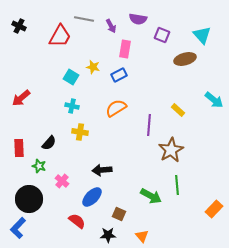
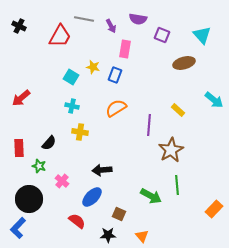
brown ellipse: moved 1 px left, 4 px down
blue rectangle: moved 4 px left; rotated 42 degrees counterclockwise
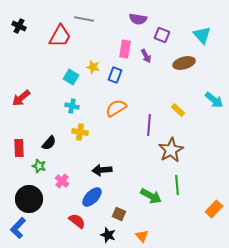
purple arrow: moved 35 px right, 30 px down
black star: rotated 21 degrees clockwise
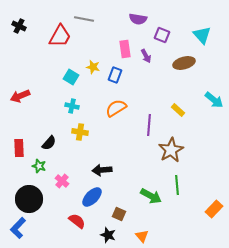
pink rectangle: rotated 18 degrees counterclockwise
red arrow: moved 1 px left, 2 px up; rotated 18 degrees clockwise
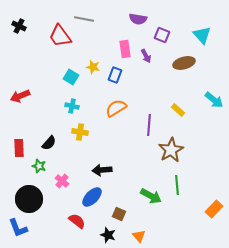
red trapezoid: rotated 115 degrees clockwise
blue L-shape: rotated 65 degrees counterclockwise
orange triangle: moved 3 px left
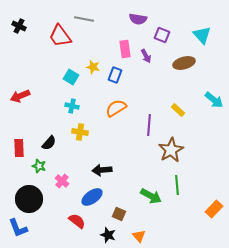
blue ellipse: rotated 10 degrees clockwise
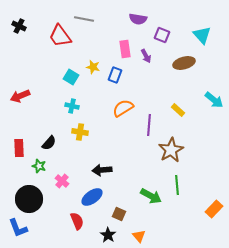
orange semicircle: moved 7 px right
red semicircle: rotated 30 degrees clockwise
black star: rotated 14 degrees clockwise
